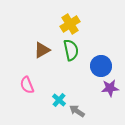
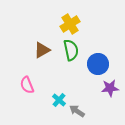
blue circle: moved 3 px left, 2 px up
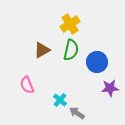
green semicircle: rotated 25 degrees clockwise
blue circle: moved 1 px left, 2 px up
cyan cross: moved 1 px right
gray arrow: moved 2 px down
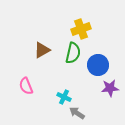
yellow cross: moved 11 px right, 5 px down; rotated 12 degrees clockwise
green semicircle: moved 2 px right, 3 px down
blue circle: moved 1 px right, 3 px down
pink semicircle: moved 1 px left, 1 px down
cyan cross: moved 4 px right, 3 px up; rotated 16 degrees counterclockwise
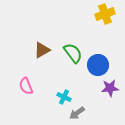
yellow cross: moved 24 px right, 15 px up
green semicircle: rotated 50 degrees counterclockwise
gray arrow: rotated 70 degrees counterclockwise
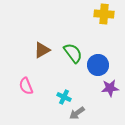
yellow cross: moved 1 px left; rotated 24 degrees clockwise
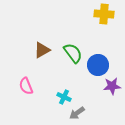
purple star: moved 2 px right, 2 px up
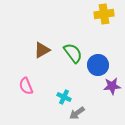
yellow cross: rotated 12 degrees counterclockwise
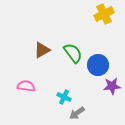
yellow cross: rotated 18 degrees counterclockwise
pink semicircle: rotated 120 degrees clockwise
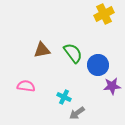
brown triangle: rotated 18 degrees clockwise
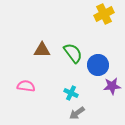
brown triangle: rotated 12 degrees clockwise
cyan cross: moved 7 px right, 4 px up
